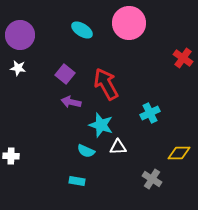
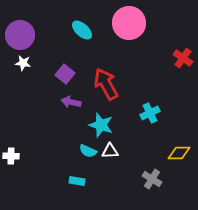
cyan ellipse: rotated 10 degrees clockwise
white star: moved 5 px right, 5 px up
white triangle: moved 8 px left, 4 px down
cyan semicircle: moved 2 px right
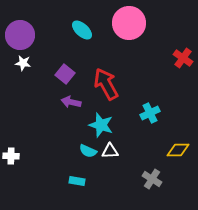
yellow diamond: moved 1 px left, 3 px up
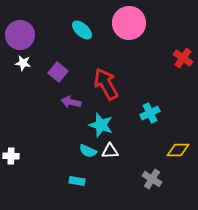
purple square: moved 7 px left, 2 px up
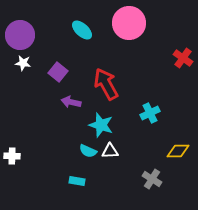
yellow diamond: moved 1 px down
white cross: moved 1 px right
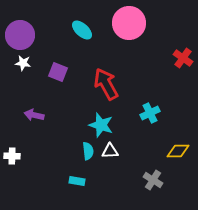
purple square: rotated 18 degrees counterclockwise
purple arrow: moved 37 px left, 13 px down
cyan semicircle: rotated 120 degrees counterclockwise
gray cross: moved 1 px right, 1 px down
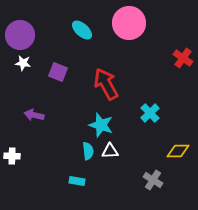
cyan cross: rotated 18 degrees counterclockwise
